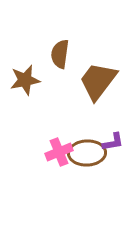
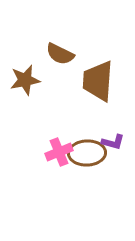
brown semicircle: rotated 72 degrees counterclockwise
brown trapezoid: rotated 33 degrees counterclockwise
purple L-shape: rotated 25 degrees clockwise
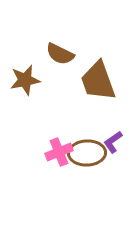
brown trapezoid: rotated 24 degrees counterclockwise
purple L-shape: rotated 130 degrees clockwise
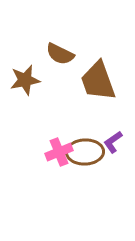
brown ellipse: moved 2 px left, 1 px up
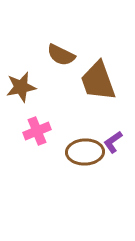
brown semicircle: moved 1 px right, 1 px down
brown star: moved 4 px left, 7 px down
pink cross: moved 22 px left, 21 px up
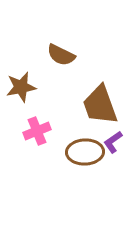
brown trapezoid: moved 2 px right, 24 px down
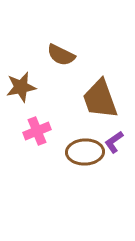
brown trapezoid: moved 6 px up
purple L-shape: moved 1 px right
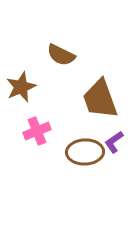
brown star: rotated 12 degrees counterclockwise
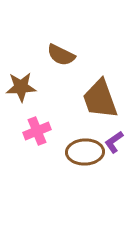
brown star: rotated 20 degrees clockwise
